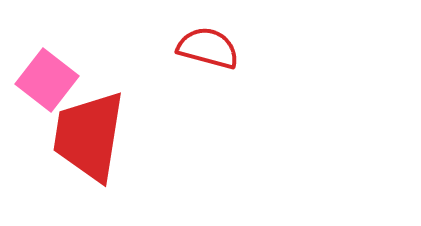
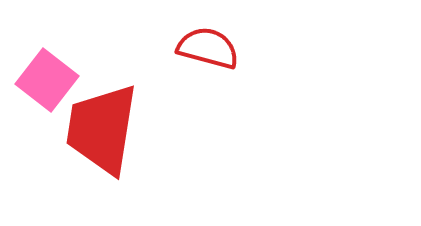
red trapezoid: moved 13 px right, 7 px up
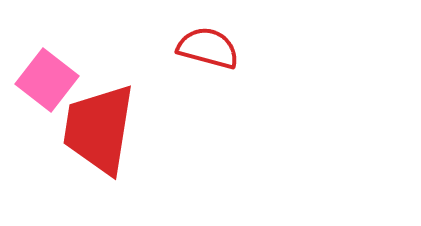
red trapezoid: moved 3 px left
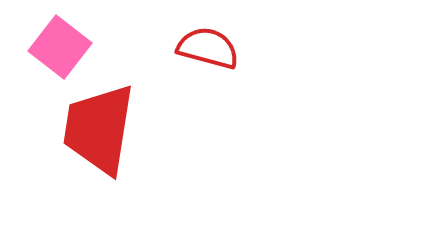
pink square: moved 13 px right, 33 px up
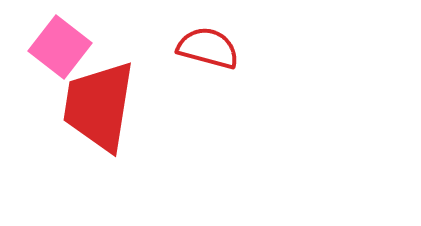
red trapezoid: moved 23 px up
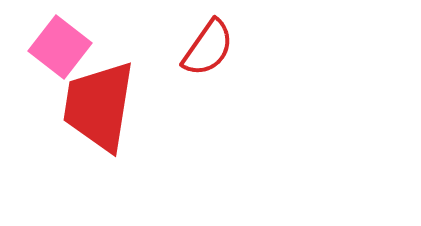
red semicircle: rotated 110 degrees clockwise
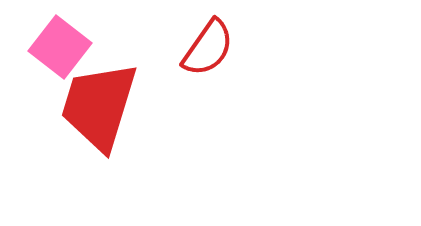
red trapezoid: rotated 8 degrees clockwise
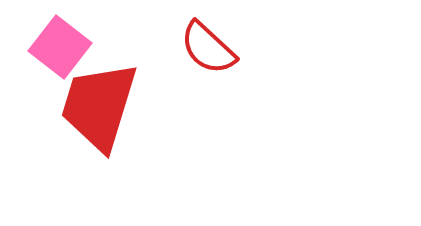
red semicircle: rotated 98 degrees clockwise
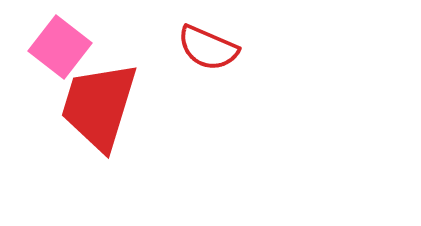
red semicircle: rotated 20 degrees counterclockwise
